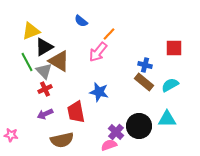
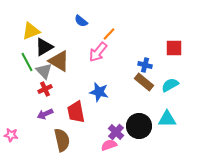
brown semicircle: rotated 90 degrees counterclockwise
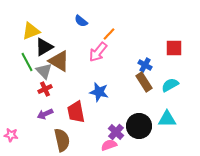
blue cross: rotated 16 degrees clockwise
brown rectangle: rotated 18 degrees clockwise
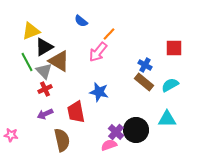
brown rectangle: rotated 18 degrees counterclockwise
black circle: moved 3 px left, 4 px down
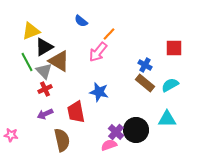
brown rectangle: moved 1 px right, 1 px down
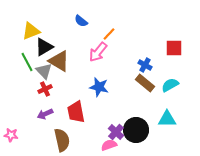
blue star: moved 5 px up
